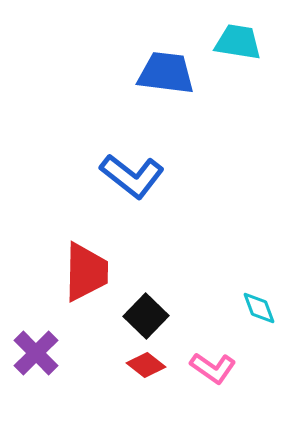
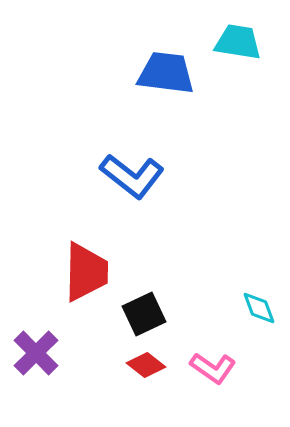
black square: moved 2 px left, 2 px up; rotated 21 degrees clockwise
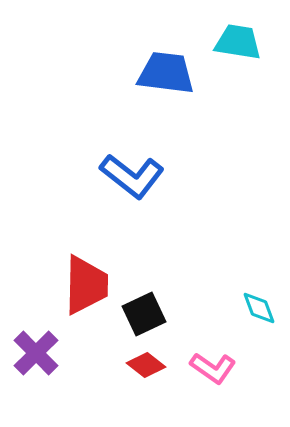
red trapezoid: moved 13 px down
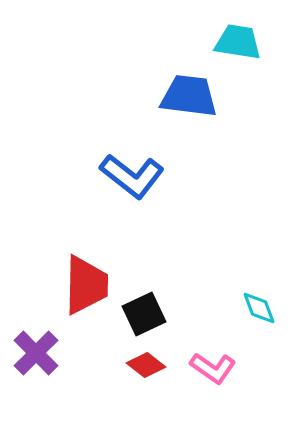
blue trapezoid: moved 23 px right, 23 px down
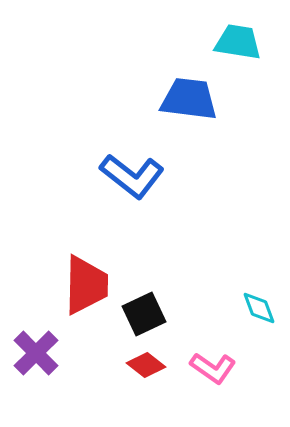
blue trapezoid: moved 3 px down
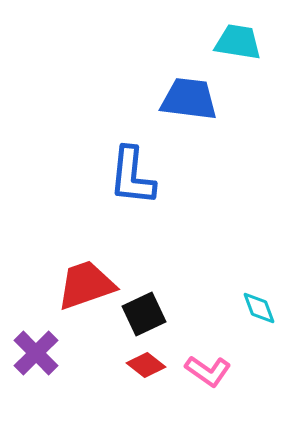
blue L-shape: rotated 58 degrees clockwise
red trapezoid: rotated 110 degrees counterclockwise
pink L-shape: moved 5 px left, 3 px down
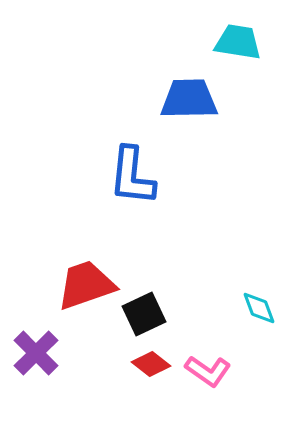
blue trapezoid: rotated 8 degrees counterclockwise
red diamond: moved 5 px right, 1 px up
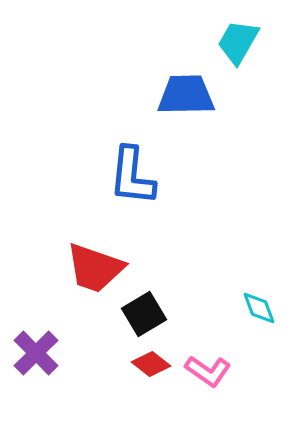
cyan trapezoid: rotated 69 degrees counterclockwise
blue trapezoid: moved 3 px left, 4 px up
red trapezoid: moved 9 px right, 17 px up; rotated 142 degrees counterclockwise
black square: rotated 6 degrees counterclockwise
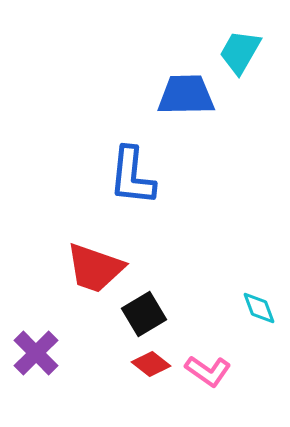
cyan trapezoid: moved 2 px right, 10 px down
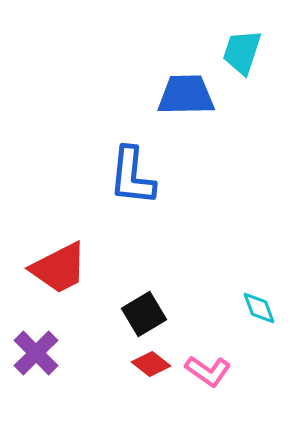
cyan trapezoid: moved 2 px right; rotated 12 degrees counterclockwise
red trapezoid: moved 36 px left; rotated 46 degrees counterclockwise
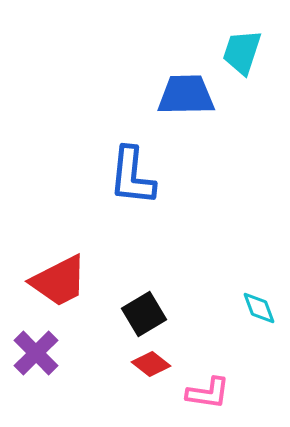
red trapezoid: moved 13 px down
pink L-shape: moved 22 px down; rotated 27 degrees counterclockwise
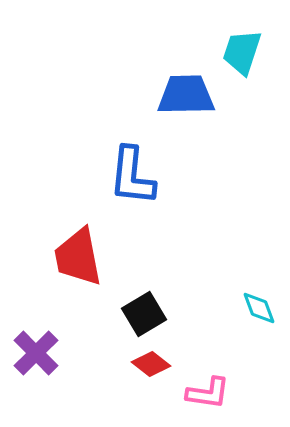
red trapezoid: moved 19 px right, 24 px up; rotated 106 degrees clockwise
